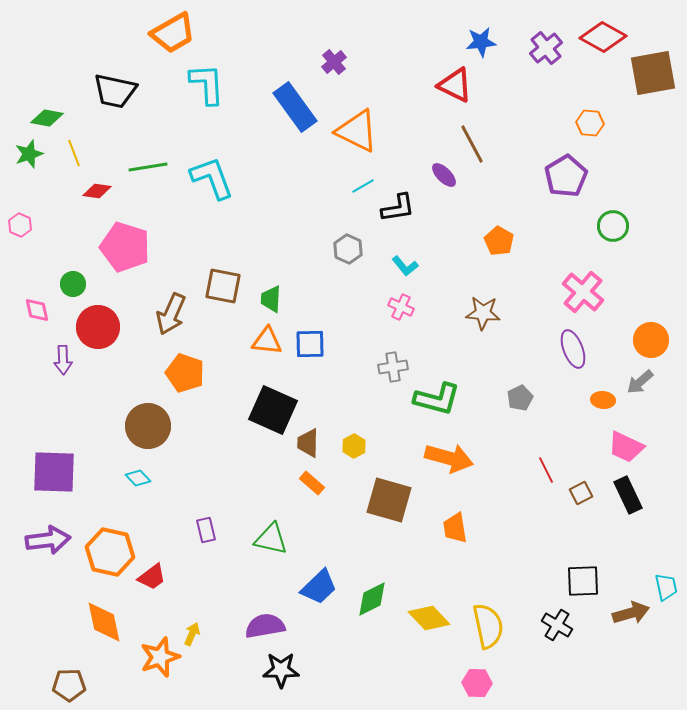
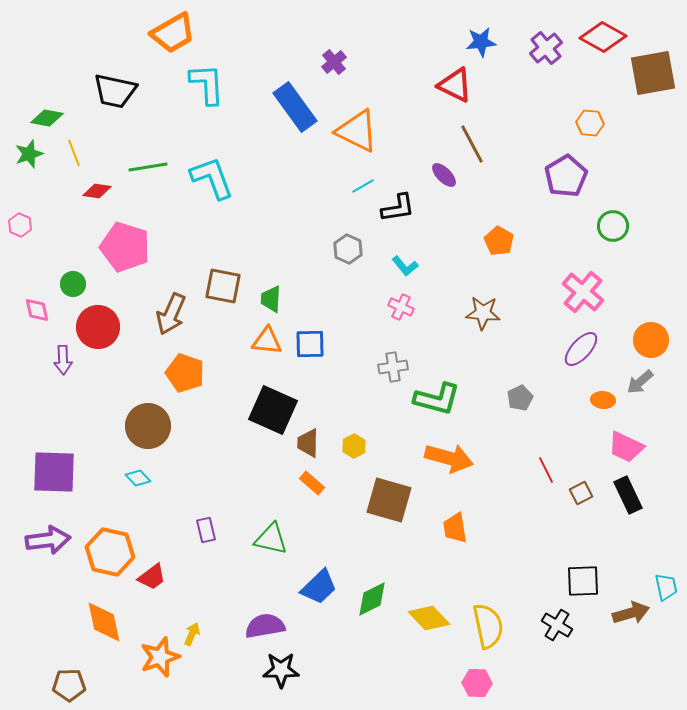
purple ellipse at (573, 349): moved 8 px right; rotated 63 degrees clockwise
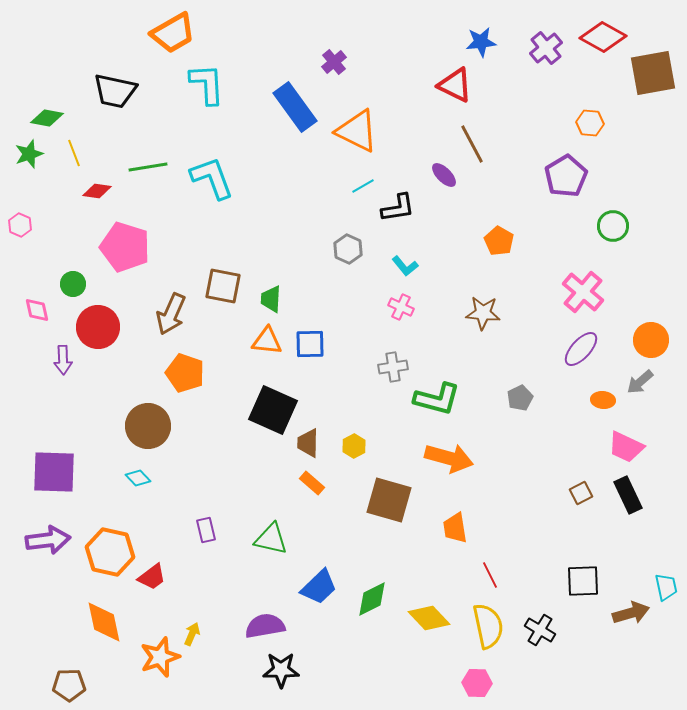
red line at (546, 470): moved 56 px left, 105 px down
black cross at (557, 625): moved 17 px left, 5 px down
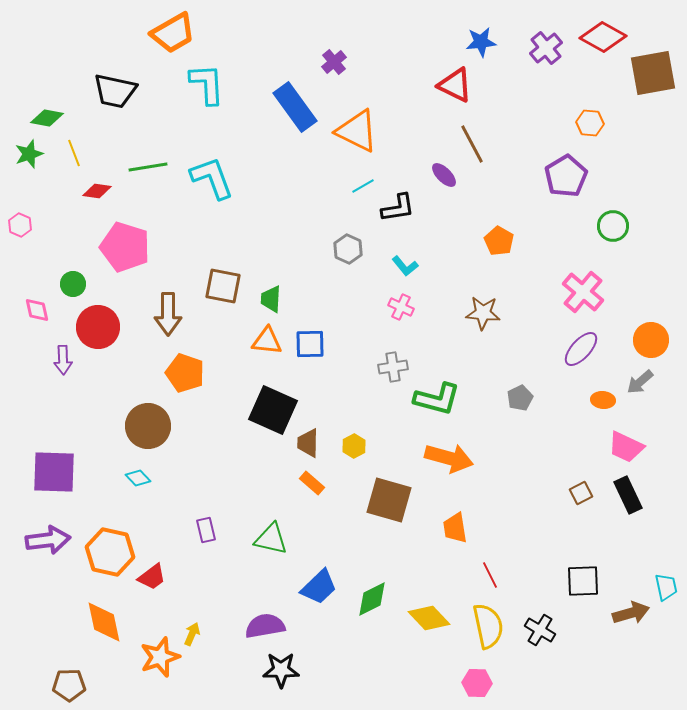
brown arrow at (171, 314): moved 3 px left; rotated 24 degrees counterclockwise
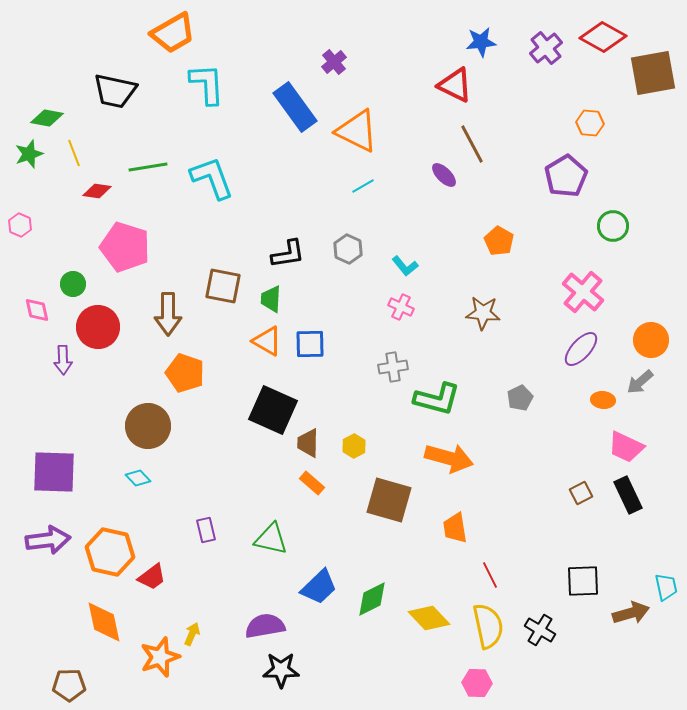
black L-shape at (398, 208): moved 110 px left, 46 px down
orange triangle at (267, 341): rotated 24 degrees clockwise
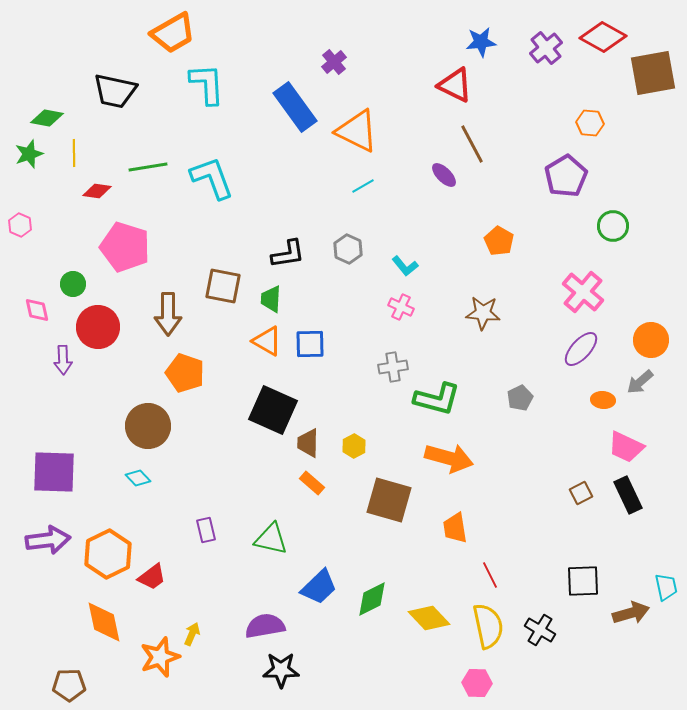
yellow line at (74, 153): rotated 20 degrees clockwise
orange hexagon at (110, 552): moved 2 px left, 2 px down; rotated 21 degrees clockwise
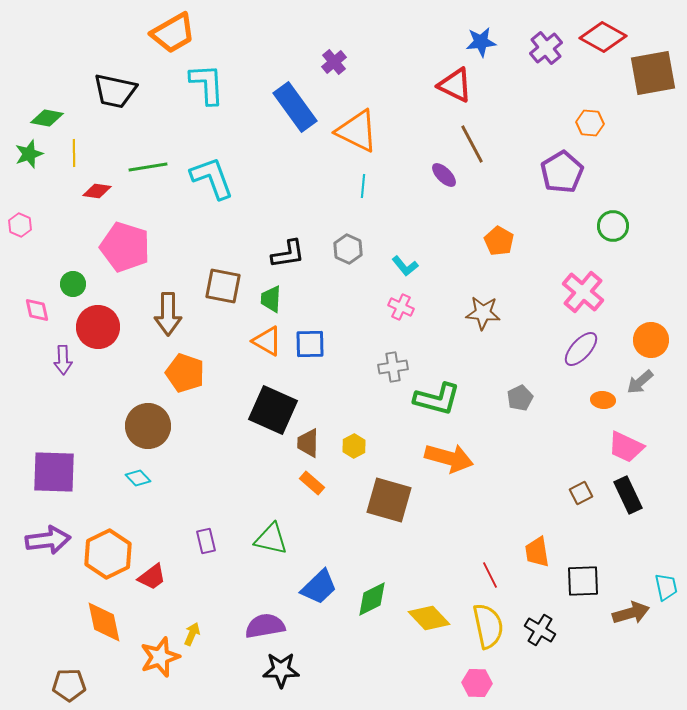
purple pentagon at (566, 176): moved 4 px left, 4 px up
cyan line at (363, 186): rotated 55 degrees counterclockwise
orange trapezoid at (455, 528): moved 82 px right, 24 px down
purple rectangle at (206, 530): moved 11 px down
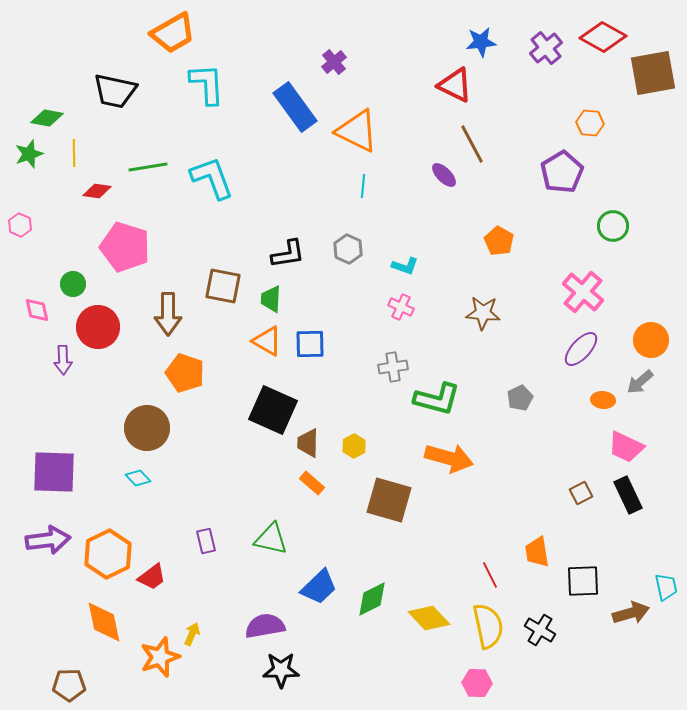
cyan L-shape at (405, 266): rotated 32 degrees counterclockwise
brown circle at (148, 426): moved 1 px left, 2 px down
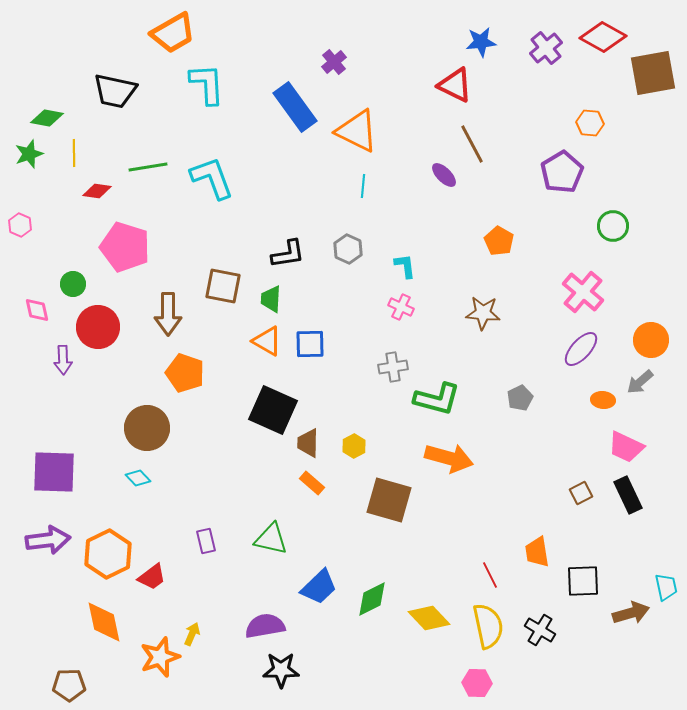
cyan L-shape at (405, 266): rotated 116 degrees counterclockwise
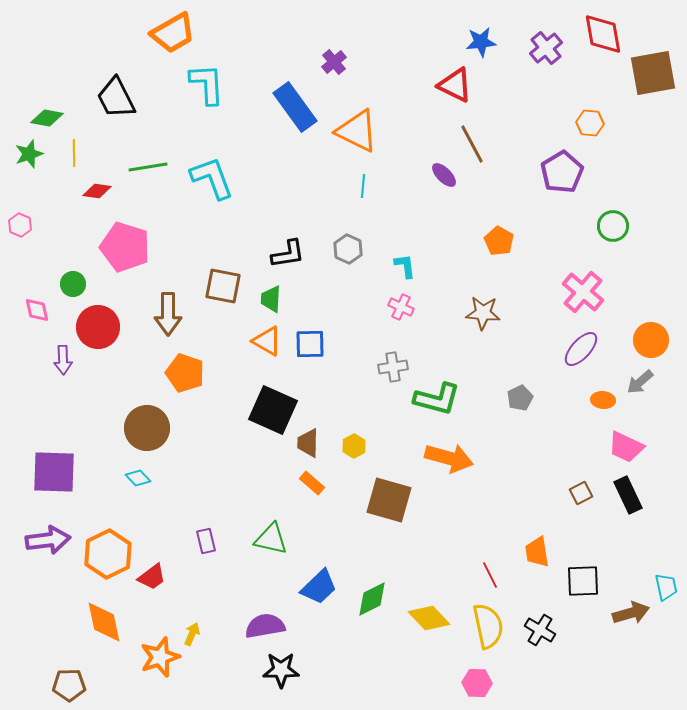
red diamond at (603, 37): moved 3 px up; rotated 51 degrees clockwise
black trapezoid at (115, 91): moved 1 px right, 7 px down; rotated 51 degrees clockwise
